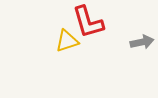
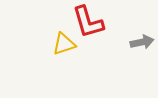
yellow triangle: moved 3 px left, 3 px down
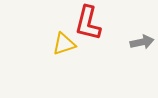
red L-shape: moved 1 px down; rotated 30 degrees clockwise
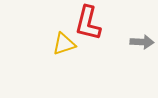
gray arrow: rotated 15 degrees clockwise
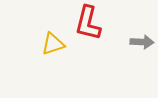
yellow triangle: moved 11 px left
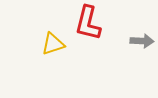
gray arrow: moved 1 px up
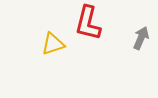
gray arrow: moved 1 px left, 3 px up; rotated 70 degrees counterclockwise
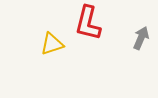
yellow triangle: moved 1 px left
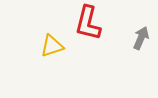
yellow triangle: moved 2 px down
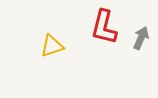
red L-shape: moved 16 px right, 4 px down
